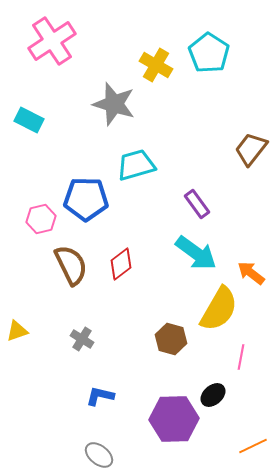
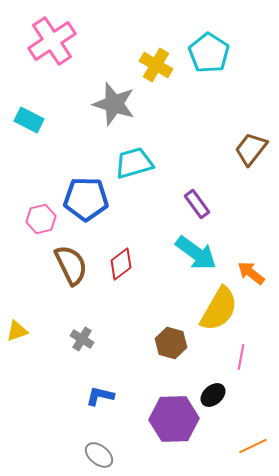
cyan trapezoid: moved 2 px left, 2 px up
brown hexagon: moved 4 px down
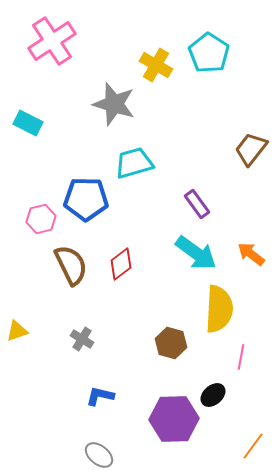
cyan rectangle: moved 1 px left, 3 px down
orange arrow: moved 19 px up
yellow semicircle: rotated 27 degrees counterclockwise
orange line: rotated 28 degrees counterclockwise
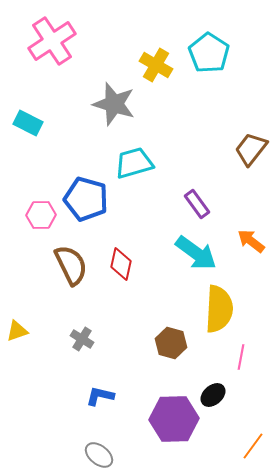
blue pentagon: rotated 15 degrees clockwise
pink hexagon: moved 4 px up; rotated 12 degrees clockwise
orange arrow: moved 13 px up
red diamond: rotated 40 degrees counterclockwise
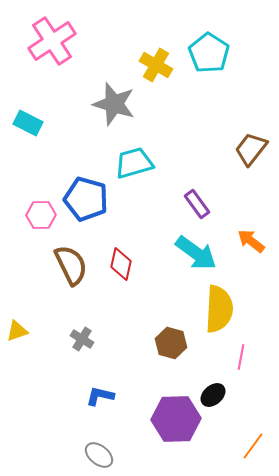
purple hexagon: moved 2 px right
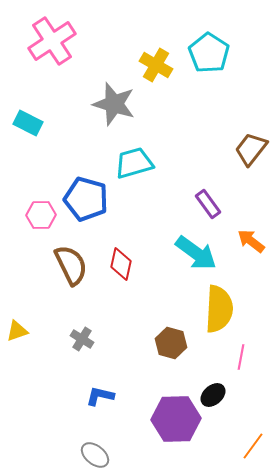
purple rectangle: moved 11 px right
gray ellipse: moved 4 px left
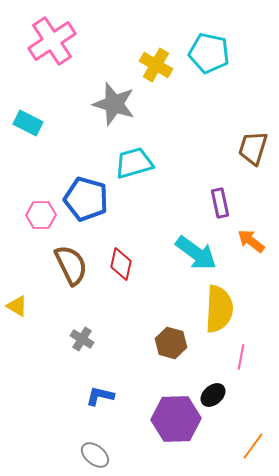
cyan pentagon: rotated 21 degrees counterclockwise
brown trapezoid: moved 2 px right, 1 px up; rotated 21 degrees counterclockwise
purple rectangle: moved 12 px right, 1 px up; rotated 24 degrees clockwise
yellow triangle: moved 25 px up; rotated 50 degrees clockwise
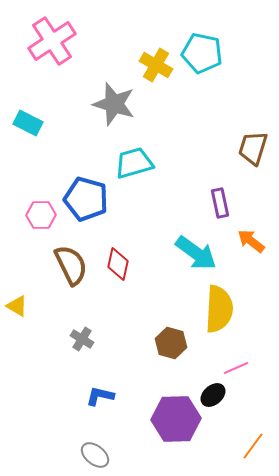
cyan pentagon: moved 7 px left
red diamond: moved 3 px left
pink line: moved 5 px left, 11 px down; rotated 55 degrees clockwise
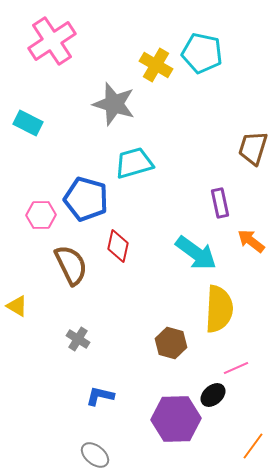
red diamond: moved 18 px up
gray cross: moved 4 px left
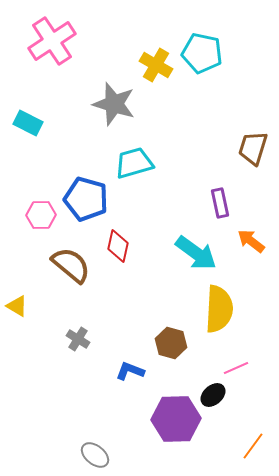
brown semicircle: rotated 24 degrees counterclockwise
blue L-shape: moved 30 px right, 25 px up; rotated 8 degrees clockwise
